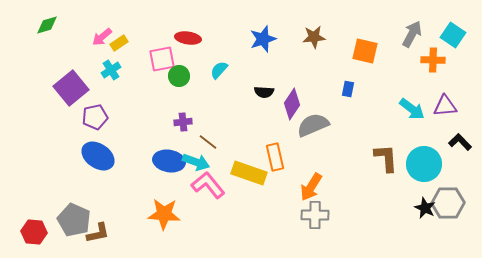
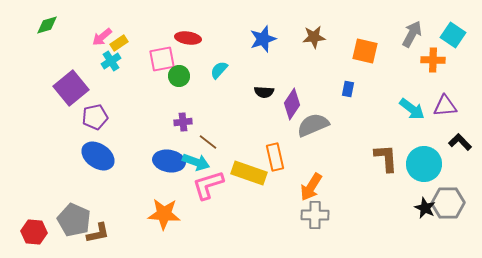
cyan cross at (111, 70): moved 9 px up
pink L-shape at (208, 185): rotated 68 degrees counterclockwise
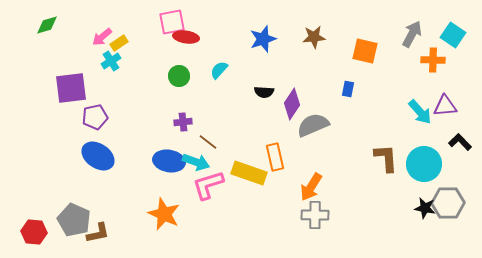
red ellipse at (188, 38): moved 2 px left, 1 px up
pink square at (162, 59): moved 10 px right, 37 px up
purple square at (71, 88): rotated 32 degrees clockwise
cyan arrow at (412, 109): moved 8 px right, 3 px down; rotated 12 degrees clockwise
black star at (425, 208): rotated 15 degrees counterclockwise
orange star at (164, 214): rotated 20 degrees clockwise
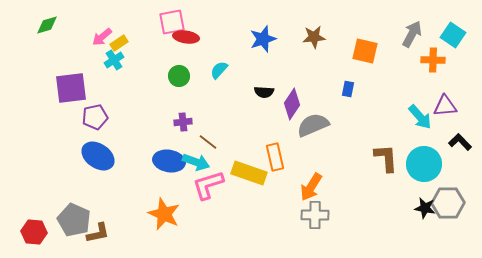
cyan cross at (111, 61): moved 3 px right, 1 px up
cyan arrow at (420, 112): moved 5 px down
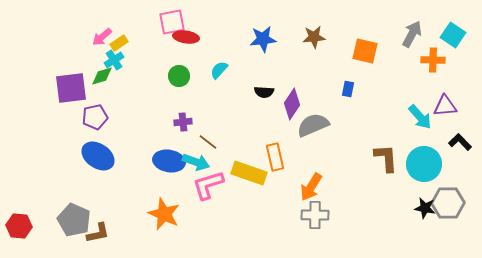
green diamond at (47, 25): moved 55 px right, 51 px down
blue star at (263, 39): rotated 12 degrees clockwise
red hexagon at (34, 232): moved 15 px left, 6 px up
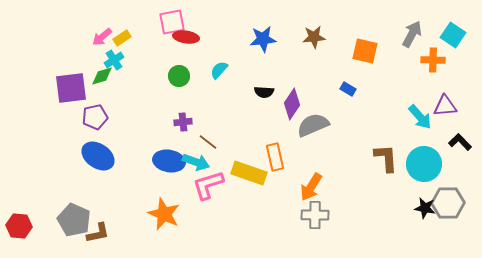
yellow rectangle at (119, 43): moved 3 px right, 5 px up
blue rectangle at (348, 89): rotated 70 degrees counterclockwise
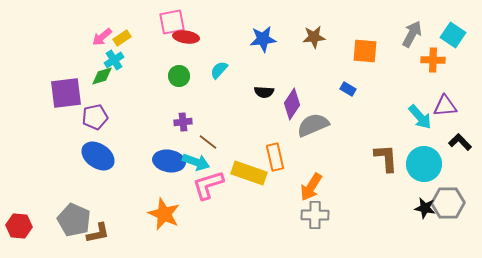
orange square at (365, 51): rotated 8 degrees counterclockwise
purple square at (71, 88): moved 5 px left, 5 px down
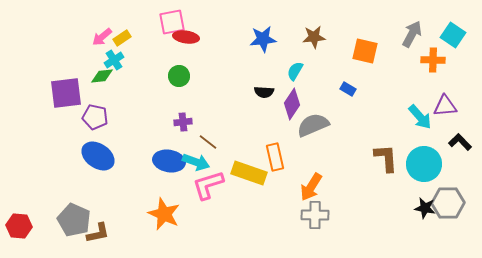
orange square at (365, 51): rotated 8 degrees clockwise
cyan semicircle at (219, 70): moved 76 px right, 1 px down; rotated 12 degrees counterclockwise
green diamond at (102, 76): rotated 10 degrees clockwise
purple pentagon at (95, 117): rotated 25 degrees clockwise
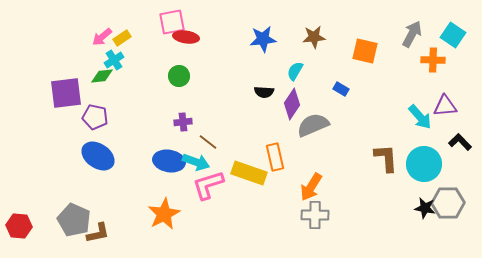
blue rectangle at (348, 89): moved 7 px left
orange star at (164, 214): rotated 20 degrees clockwise
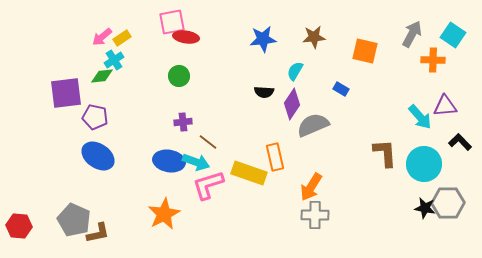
brown L-shape at (386, 158): moved 1 px left, 5 px up
